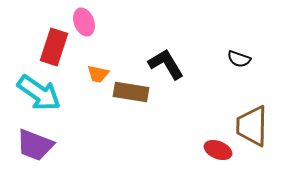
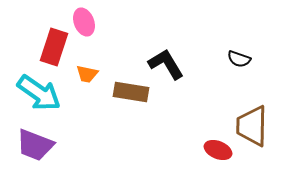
orange trapezoid: moved 11 px left
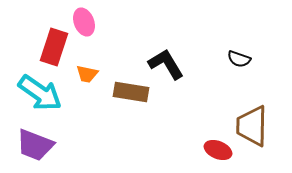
cyan arrow: moved 1 px right
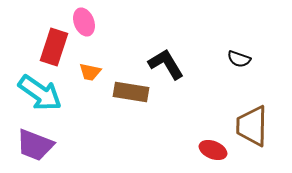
orange trapezoid: moved 3 px right, 2 px up
red ellipse: moved 5 px left
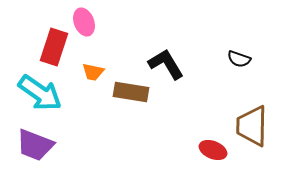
orange trapezoid: moved 3 px right
